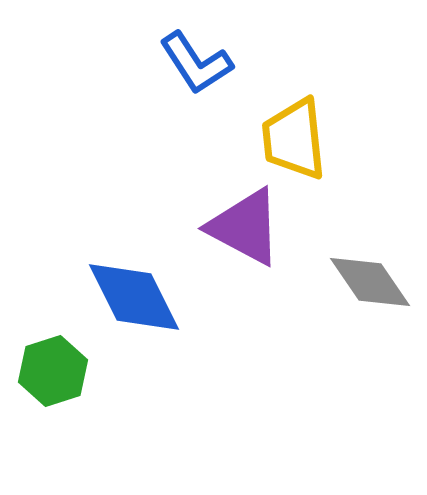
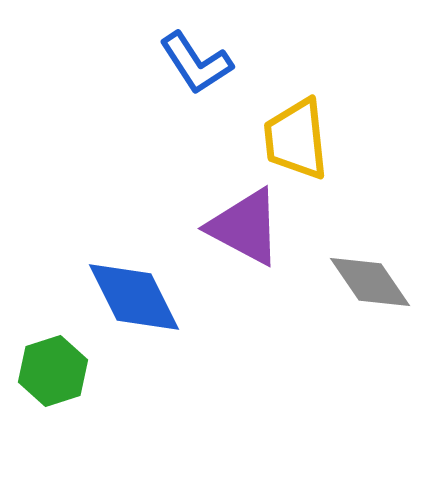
yellow trapezoid: moved 2 px right
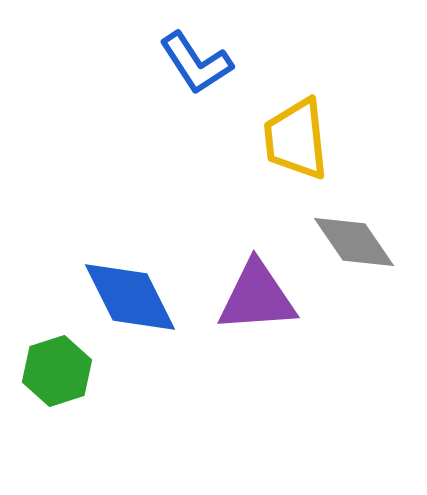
purple triangle: moved 12 px right, 70 px down; rotated 32 degrees counterclockwise
gray diamond: moved 16 px left, 40 px up
blue diamond: moved 4 px left
green hexagon: moved 4 px right
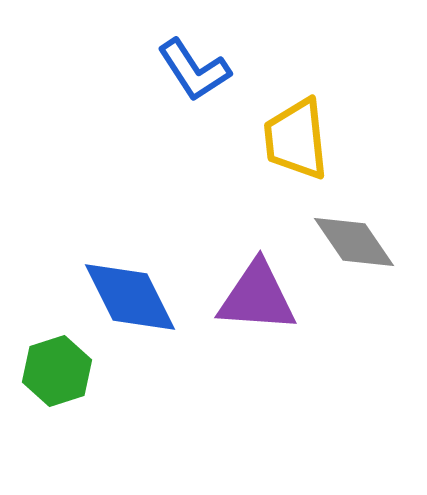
blue L-shape: moved 2 px left, 7 px down
purple triangle: rotated 8 degrees clockwise
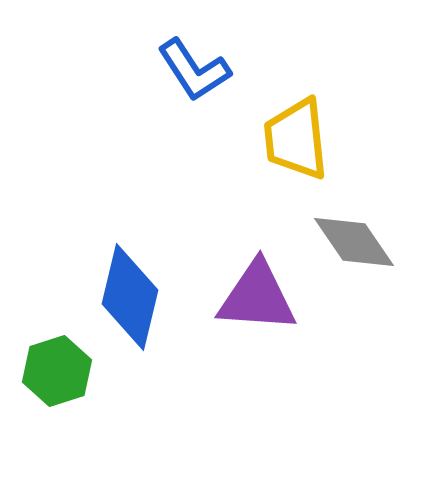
blue diamond: rotated 40 degrees clockwise
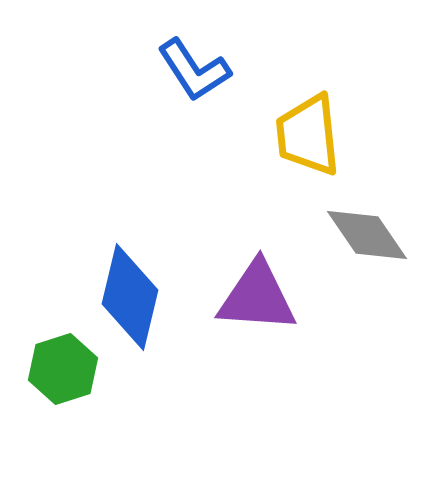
yellow trapezoid: moved 12 px right, 4 px up
gray diamond: moved 13 px right, 7 px up
green hexagon: moved 6 px right, 2 px up
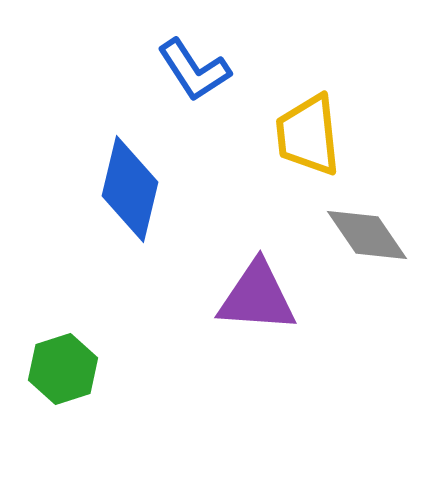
blue diamond: moved 108 px up
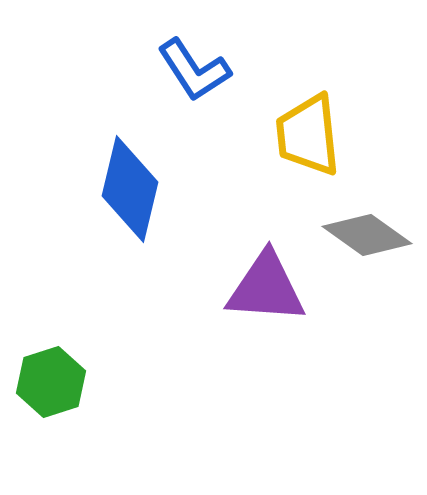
gray diamond: rotated 20 degrees counterclockwise
purple triangle: moved 9 px right, 9 px up
green hexagon: moved 12 px left, 13 px down
